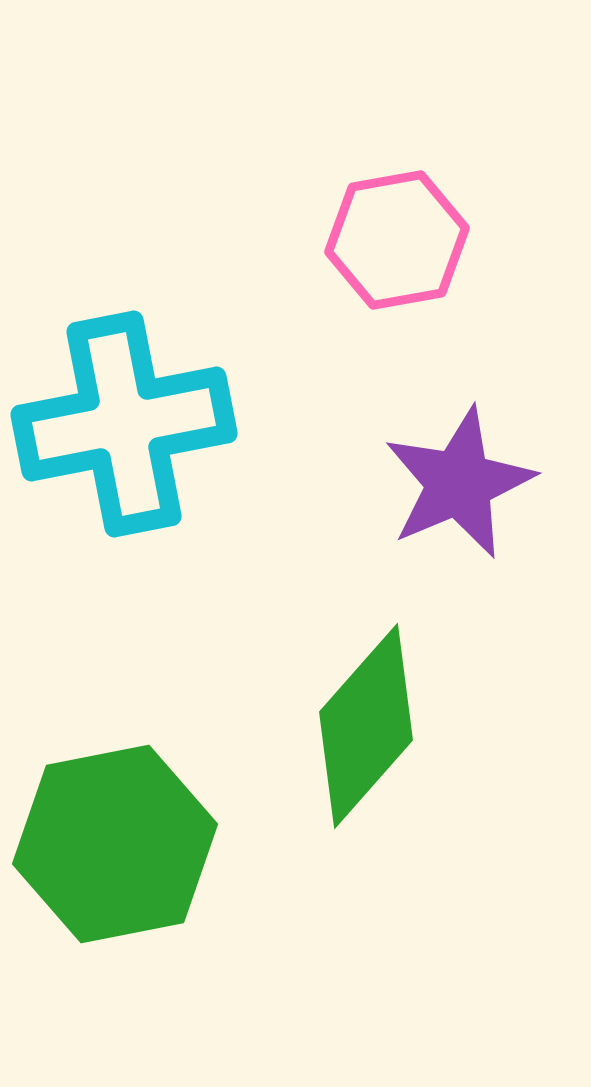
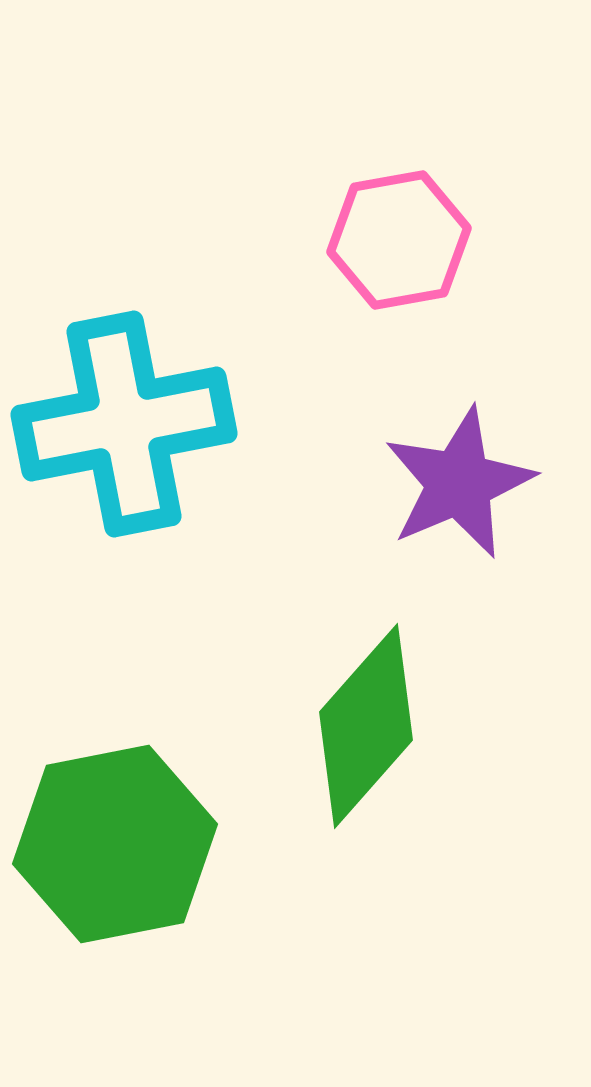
pink hexagon: moved 2 px right
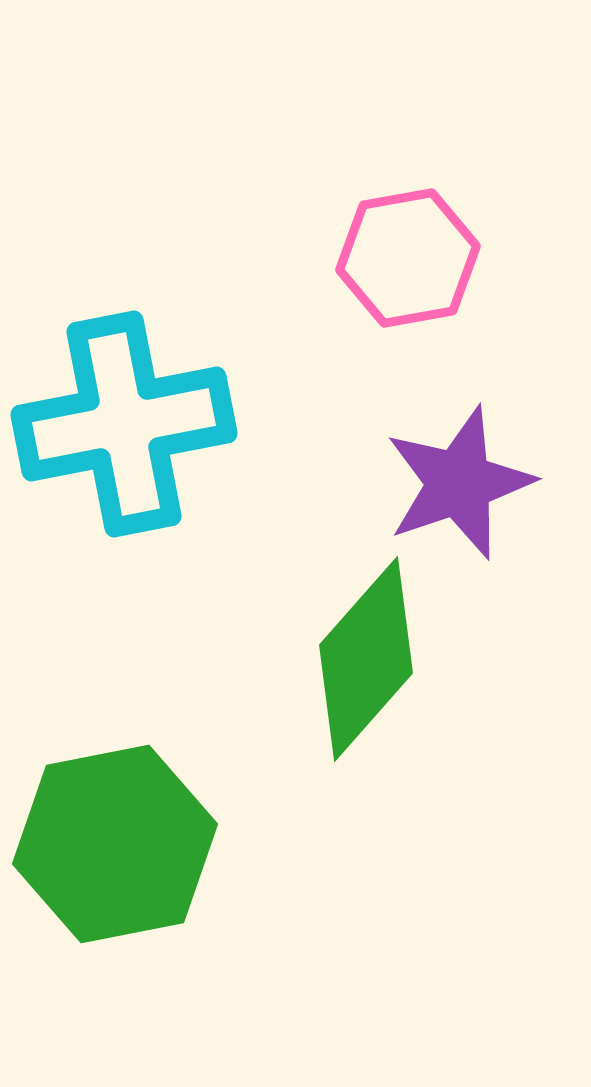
pink hexagon: moved 9 px right, 18 px down
purple star: rotated 4 degrees clockwise
green diamond: moved 67 px up
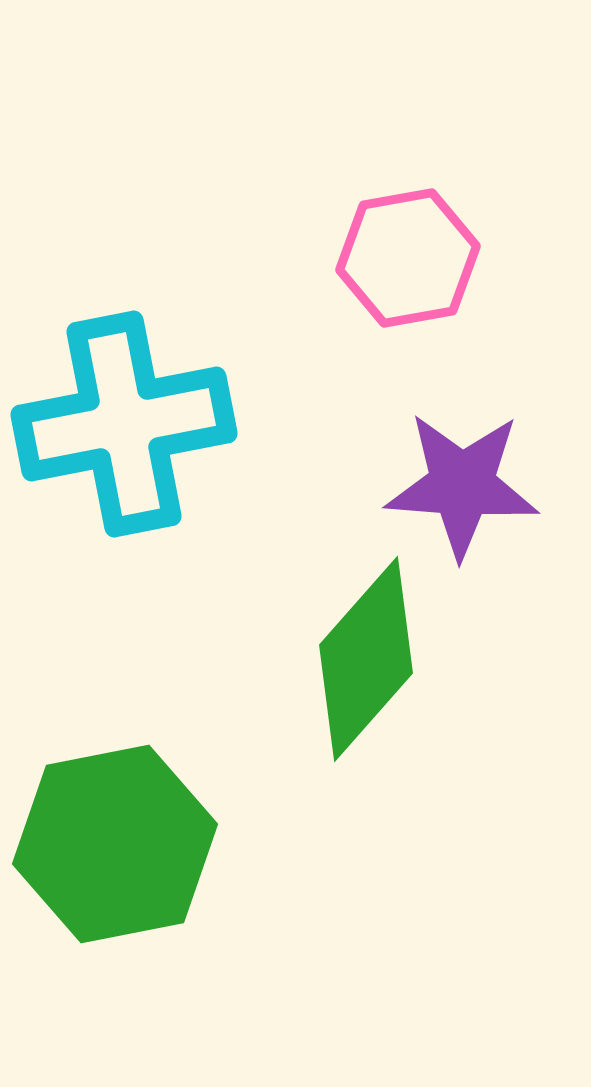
purple star: moved 3 px right, 2 px down; rotated 23 degrees clockwise
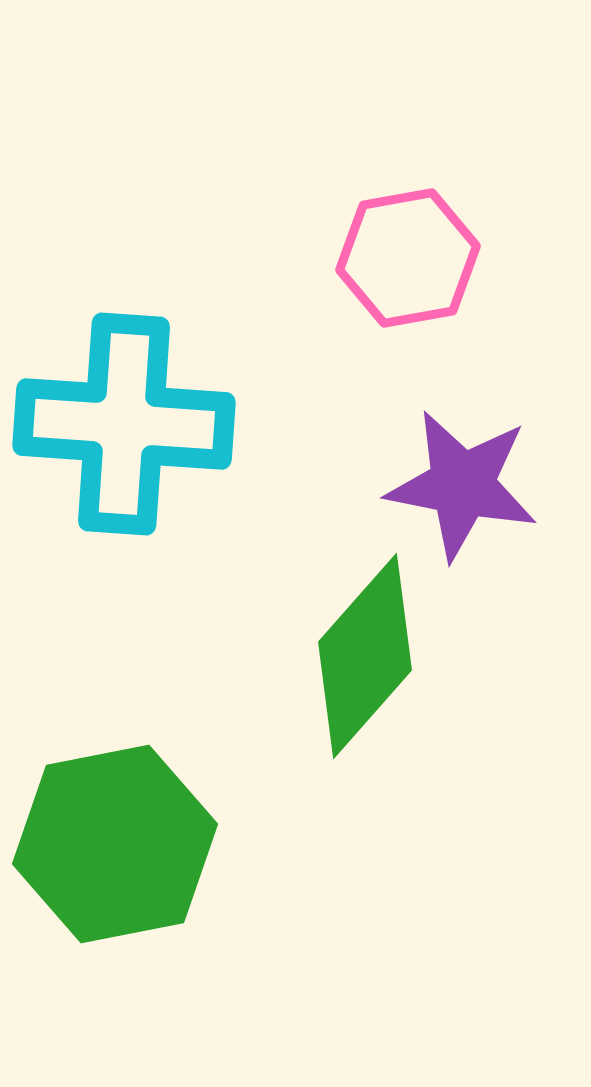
cyan cross: rotated 15 degrees clockwise
purple star: rotated 7 degrees clockwise
green diamond: moved 1 px left, 3 px up
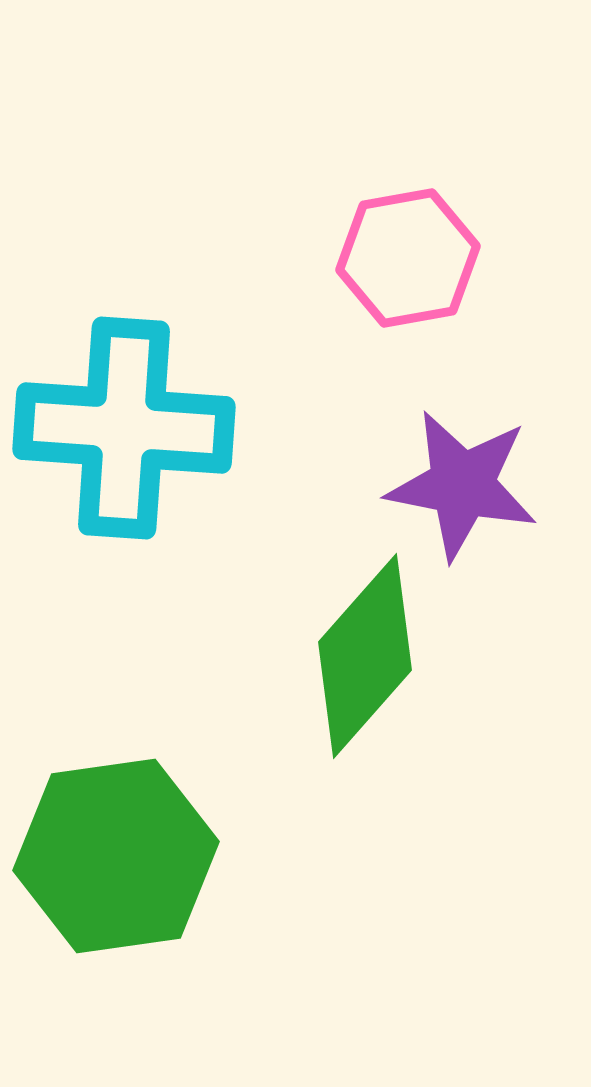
cyan cross: moved 4 px down
green hexagon: moved 1 px right, 12 px down; rotated 3 degrees clockwise
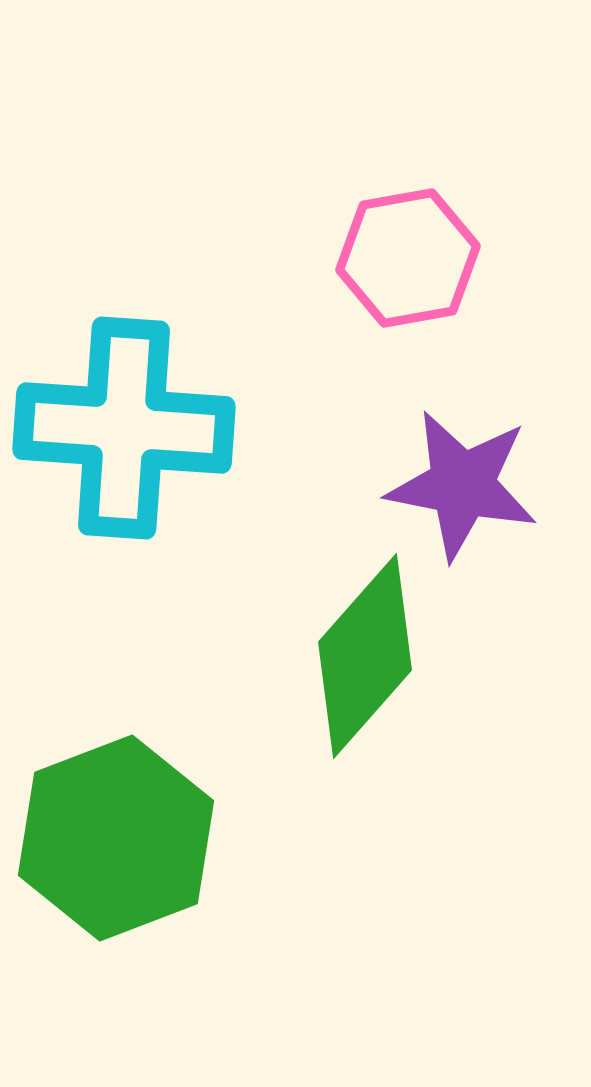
green hexagon: moved 18 px up; rotated 13 degrees counterclockwise
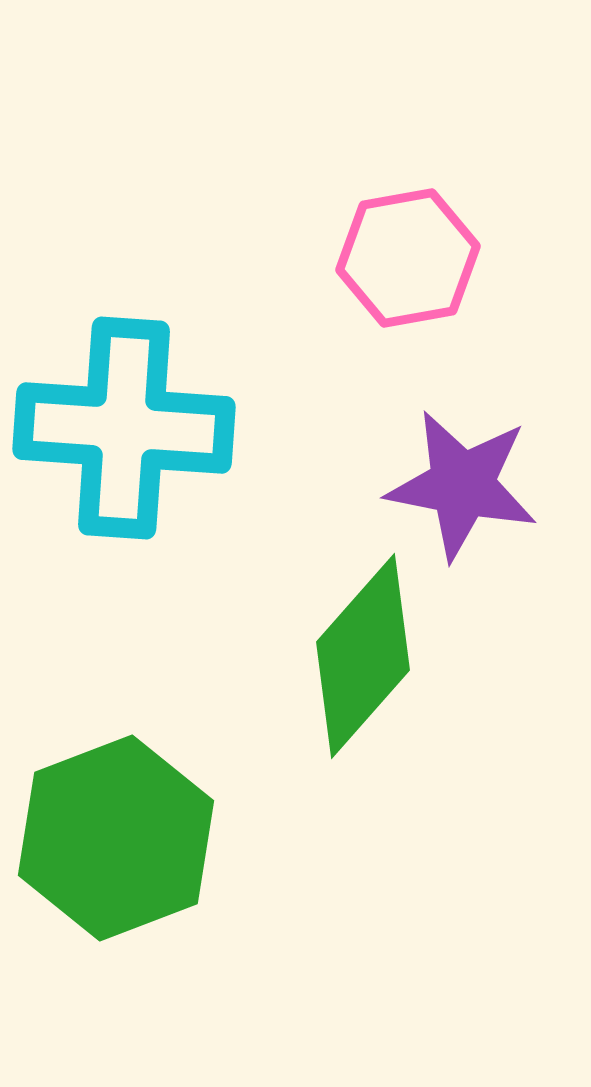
green diamond: moved 2 px left
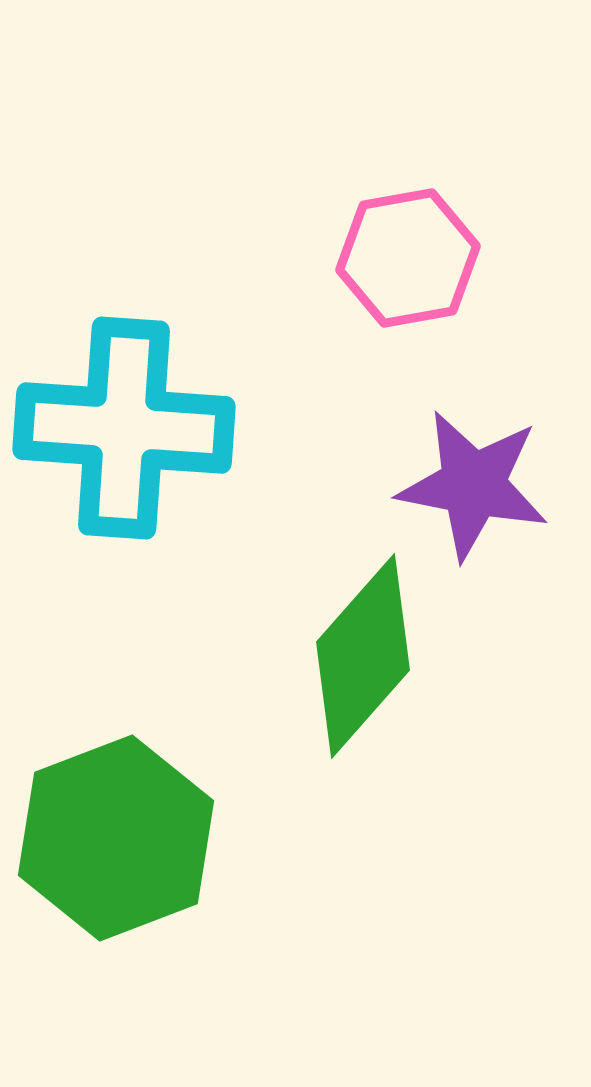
purple star: moved 11 px right
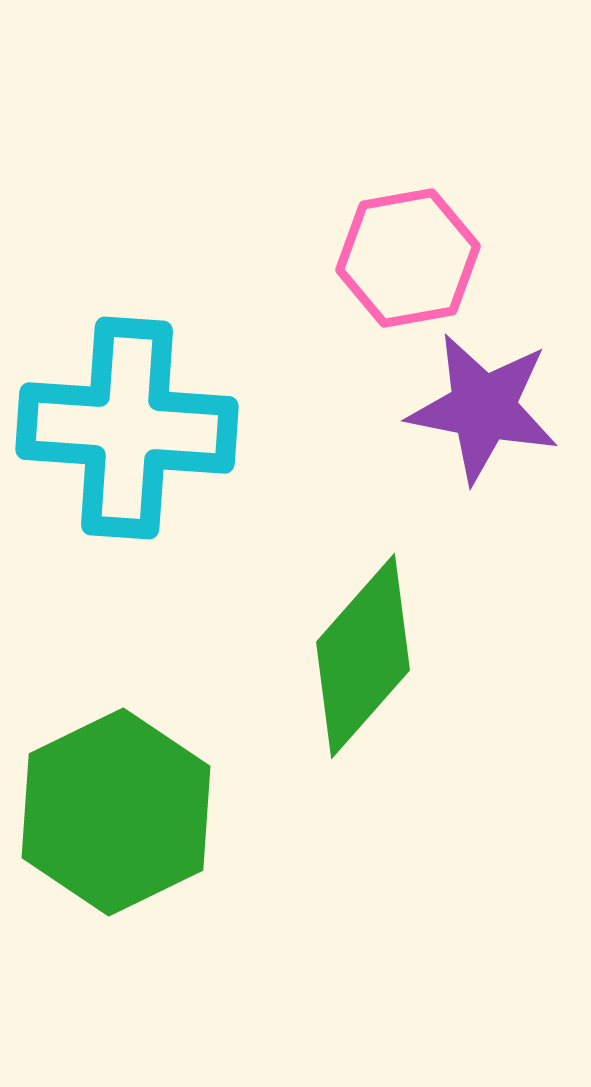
cyan cross: moved 3 px right
purple star: moved 10 px right, 77 px up
green hexagon: moved 26 px up; rotated 5 degrees counterclockwise
